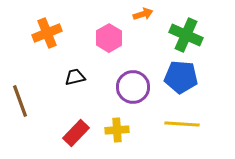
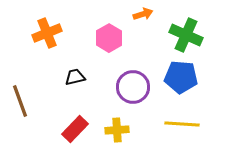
red rectangle: moved 1 px left, 4 px up
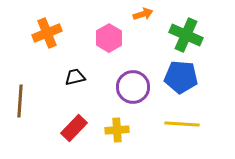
brown line: rotated 24 degrees clockwise
red rectangle: moved 1 px left, 1 px up
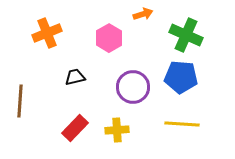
red rectangle: moved 1 px right
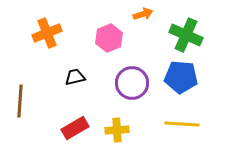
pink hexagon: rotated 8 degrees clockwise
purple circle: moved 1 px left, 4 px up
red rectangle: rotated 16 degrees clockwise
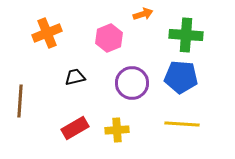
green cross: rotated 20 degrees counterclockwise
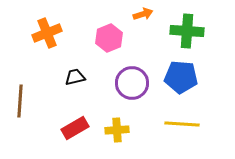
green cross: moved 1 px right, 4 px up
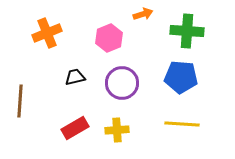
purple circle: moved 10 px left
